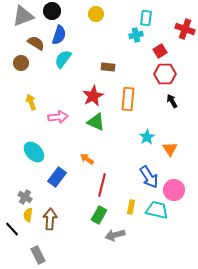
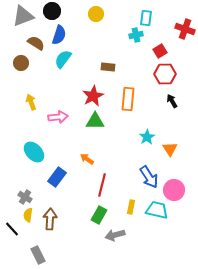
green triangle: moved 1 px left, 1 px up; rotated 24 degrees counterclockwise
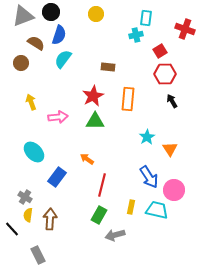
black circle: moved 1 px left, 1 px down
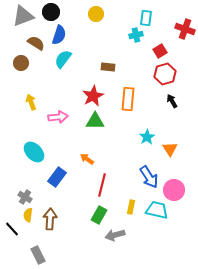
red hexagon: rotated 15 degrees counterclockwise
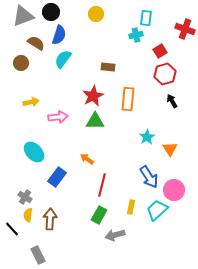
yellow arrow: rotated 98 degrees clockwise
cyan trapezoid: rotated 55 degrees counterclockwise
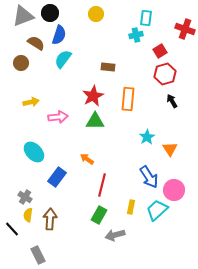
black circle: moved 1 px left, 1 px down
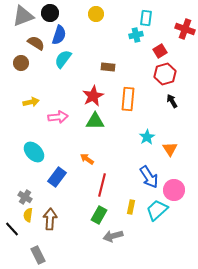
gray arrow: moved 2 px left, 1 px down
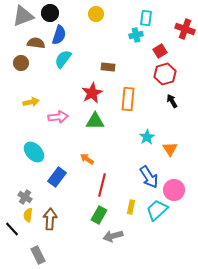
brown semicircle: rotated 24 degrees counterclockwise
red star: moved 1 px left, 3 px up
